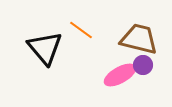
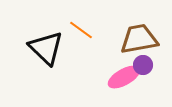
brown trapezoid: rotated 24 degrees counterclockwise
black triangle: moved 1 px right; rotated 6 degrees counterclockwise
pink ellipse: moved 4 px right, 2 px down
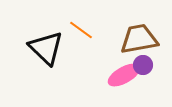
pink ellipse: moved 2 px up
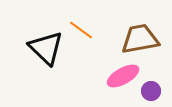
brown trapezoid: moved 1 px right
purple circle: moved 8 px right, 26 px down
pink ellipse: moved 1 px left, 1 px down
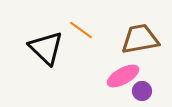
purple circle: moved 9 px left
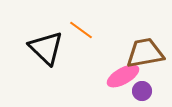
brown trapezoid: moved 5 px right, 14 px down
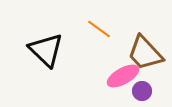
orange line: moved 18 px right, 1 px up
black triangle: moved 2 px down
brown trapezoid: rotated 123 degrees counterclockwise
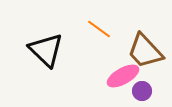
brown trapezoid: moved 2 px up
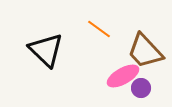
purple circle: moved 1 px left, 3 px up
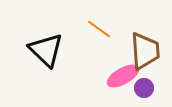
brown trapezoid: rotated 141 degrees counterclockwise
purple circle: moved 3 px right
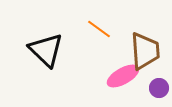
purple circle: moved 15 px right
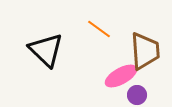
pink ellipse: moved 2 px left
purple circle: moved 22 px left, 7 px down
